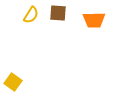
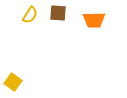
yellow semicircle: moved 1 px left
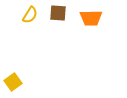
orange trapezoid: moved 3 px left, 2 px up
yellow square: rotated 18 degrees clockwise
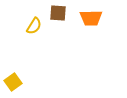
yellow semicircle: moved 4 px right, 11 px down
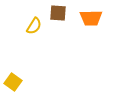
yellow square: rotated 18 degrees counterclockwise
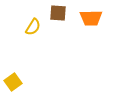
yellow semicircle: moved 1 px left, 1 px down
yellow square: rotated 18 degrees clockwise
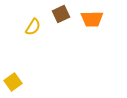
brown square: moved 3 px right, 1 px down; rotated 30 degrees counterclockwise
orange trapezoid: moved 1 px right, 1 px down
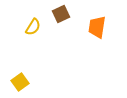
orange trapezoid: moved 5 px right, 8 px down; rotated 100 degrees clockwise
yellow square: moved 7 px right
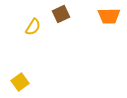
orange trapezoid: moved 12 px right, 11 px up; rotated 100 degrees counterclockwise
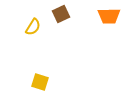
yellow square: moved 20 px right; rotated 36 degrees counterclockwise
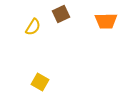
orange trapezoid: moved 3 px left, 5 px down
yellow square: rotated 12 degrees clockwise
